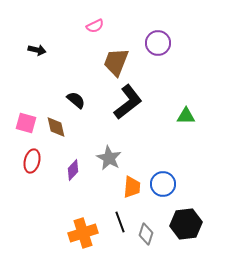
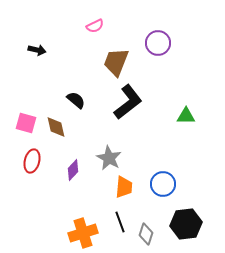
orange trapezoid: moved 8 px left
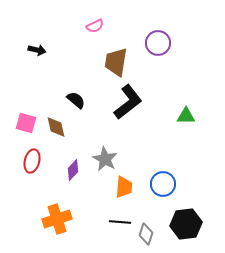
brown trapezoid: rotated 12 degrees counterclockwise
gray star: moved 4 px left, 1 px down
black line: rotated 65 degrees counterclockwise
orange cross: moved 26 px left, 14 px up
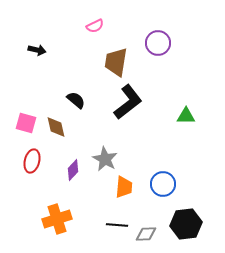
black line: moved 3 px left, 3 px down
gray diamond: rotated 70 degrees clockwise
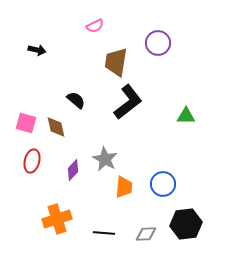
black line: moved 13 px left, 8 px down
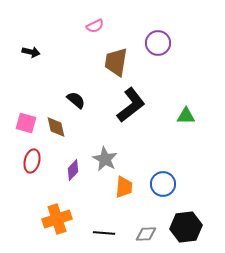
black arrow: moved 6 px left, 2 px down
black L-shape: moved 3 px right, 3 px down
black hexagon: moved 3 px down
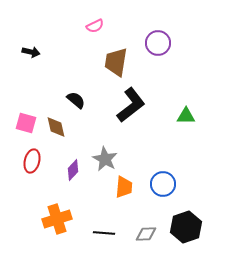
black hexagon: rotated 12 degrees counterclockwise
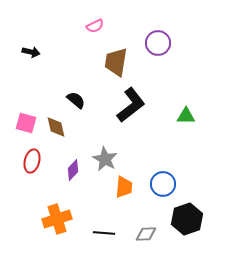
black hexagon: moved 1 px right, 8 px up
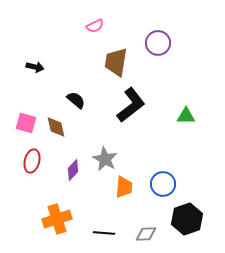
black arrow: moved 4 px right, 15 px down
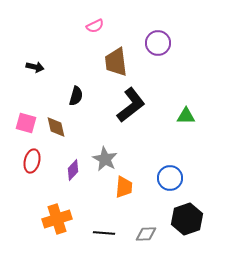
brown trapezoid: rotated 16 degrees counterclockwise
black semicircle: moved 4 px up; rotated 66 degrees clockwise
blue circle: moved 7 px right, 6 px up
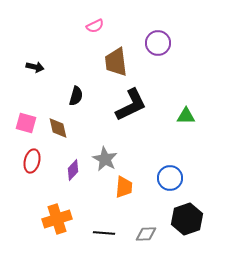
black L-shape: rotated 12 degrees clockwise
brown diamond: moved 2 px right, 1 px down
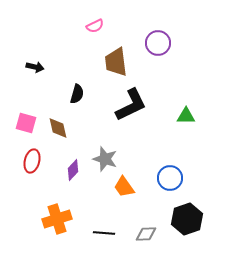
black semicircle: moved 1 px right, 2 px up
gray star: rotated 10 degrees counterclockwise
orange trapezoid: rotated 140 degrees clockwise
